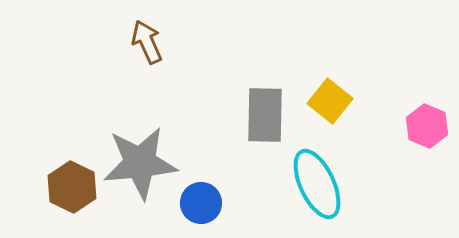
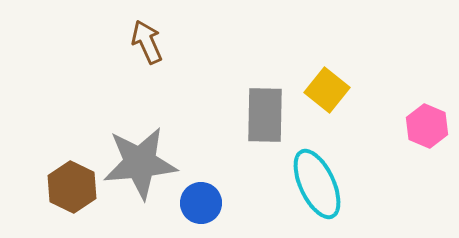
yellow square: moved 3 px left, 11 px up
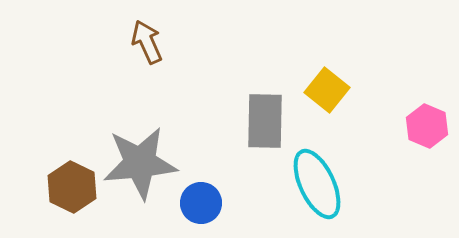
gray rectangle: moved 6 px down
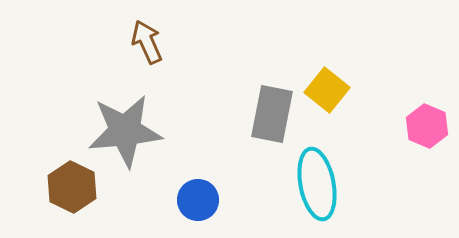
gray rectangle: moved 7 px right, 7 px up; rotated 10 degrees clockwise
gray star: moved 15 px left, 32 px up
cyan ellipse: rotated 14 degrees clockwise
blue circle: moved 3 px left, 3 px up
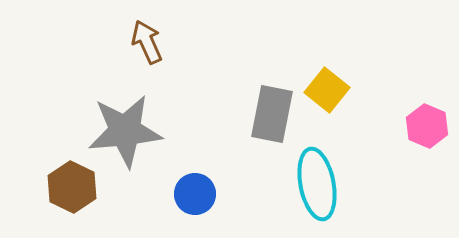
blue circle: moved 3 px left, 6 px up
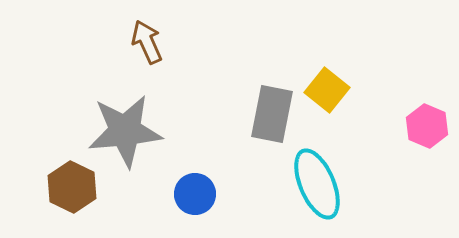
cyan ellipse: rotated 12 degrees counterclockwise
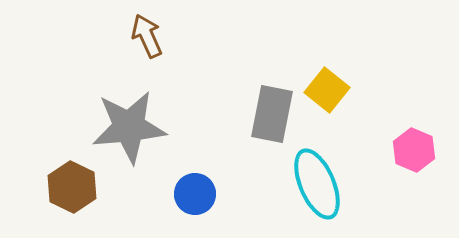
brown arrow: moved 6 px up
pink hexagon: moved 13 px left, 24 px down
gray star: moved 4 px right, 4 px up
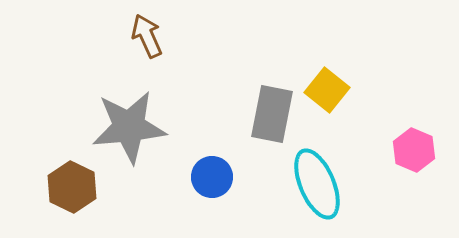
blue circle: moved 17 px right, 17 px up
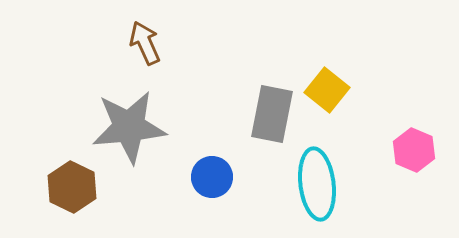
brown arrow: moved 2 px left, 7 px down
cyan ellipse: rotated 16 degrees clockwise
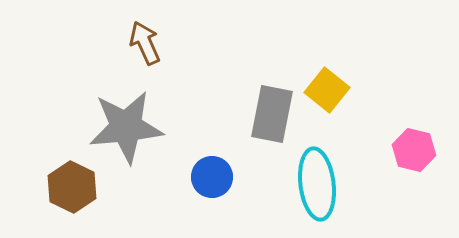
gray star: moved 3 px left
pink hexagon: rotated 9 degrees counterclockwise
